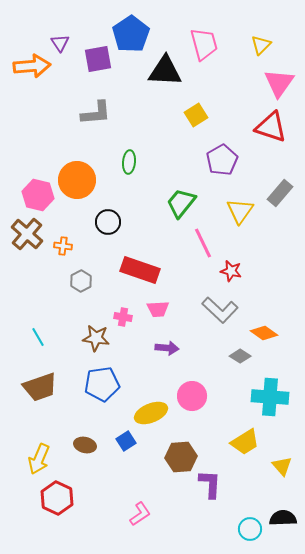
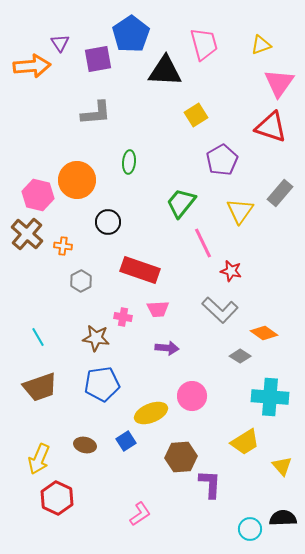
yellow triangle at (261, 45): rotated 25 degrees clockwise
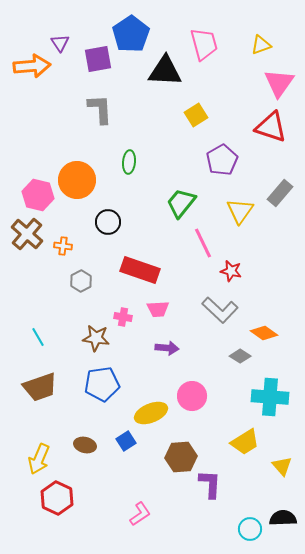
gray L-shape at (96, 113): moved 4 px right, 4 px up; rotated 88 degrees counterclockwise
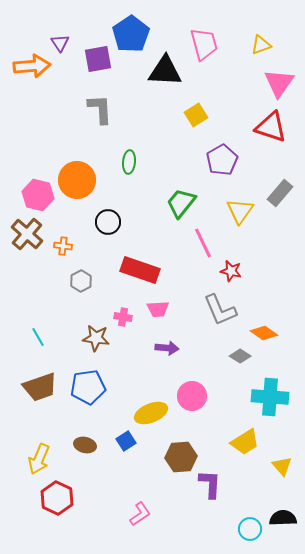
gray L-shape at (220, 310): rotated 24 degrees clockwise
blue pentagon at (102, 384): moved 14 px left, 3 px down
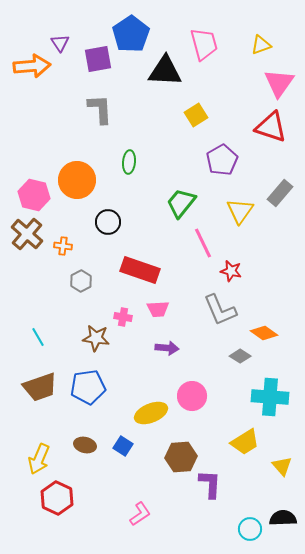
pink hexagon at (38, 195): moved 4 px left
blue square at (126, 441): moved 3 px left, 5 px down; rotated 24 degrees counterclockwise
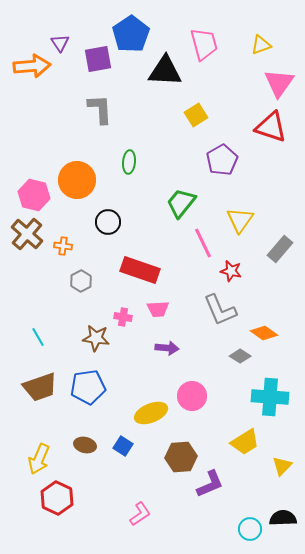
gray rectangle at (280, 193): moved 56 px down
yellow triangle at (240, 211): moved 9 px down
yellow triangle at (282, 466): rotated 25 degrees clockwise
purple L-shape at (210, 484): rotated 64 degrees clockwise
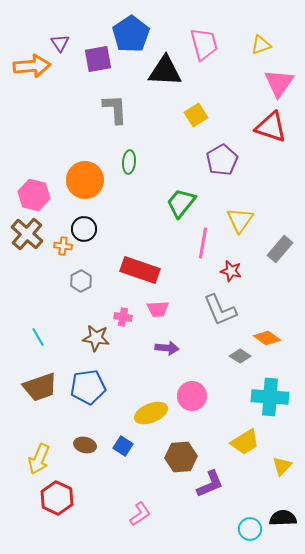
gray L-shape at (100, 109): moved 15 px right
orange circle at (77, 180): moved 8 px right
black circle at (108, 222): moved 24 px left, 7 px down
pink line at (203, 243): rotated 36 degrees clockwise
orange diamond at (264, 333): moved 3 px right, 5 px down
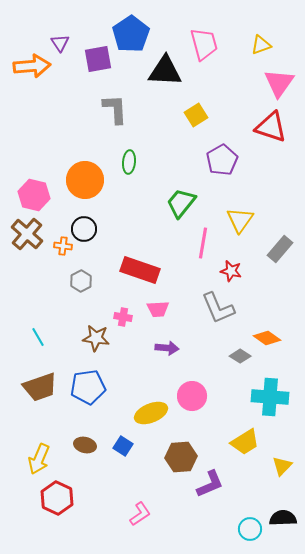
gray L-shape at (220, 310): moved 2 px left, 2 px up
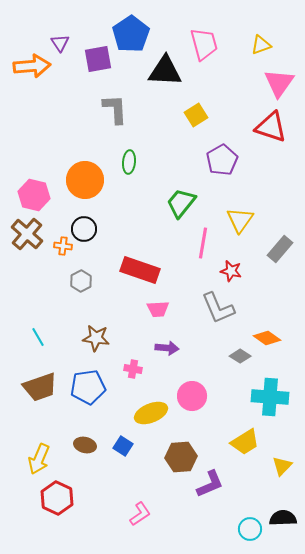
pink cross at (123, 317): moved 10 px right, 52 px down
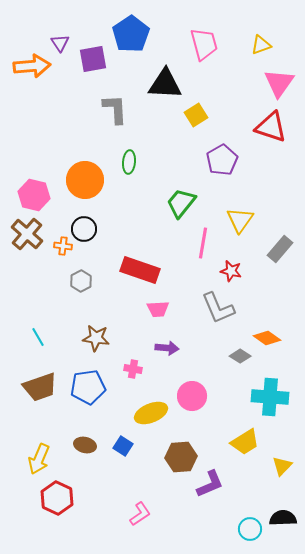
purple square at (98, 59): moved 5 px left
black triangle at (165, 71): moved 13 px down
